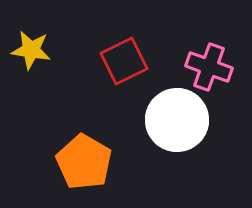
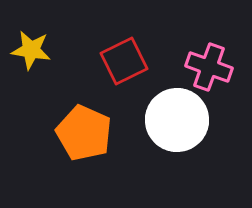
orange pentagon: moved 29 px up; rotated 6 degrees counterclockwise
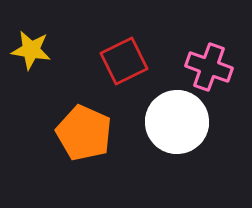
white circle: moved 2 px down
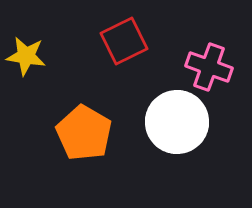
yellow star: moved 5 px left, 6 px down
red square: moved 20 px up
orange pentagon: rotated 6 degrees clockwise
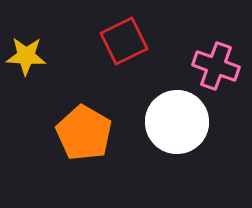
yellow star: rotated 6 degrees counterclockwise
pink cross: moved 7 px right, 1 px up
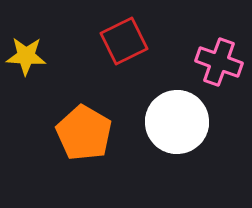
pink cross: moved 3 px right, 4 px up
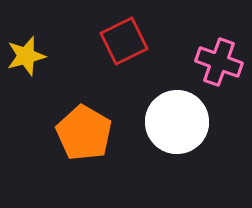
yellow star: rotated 18 degrees counterclockwise
